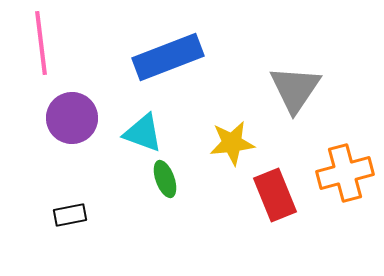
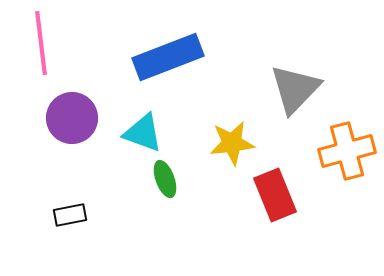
gray triangle: rotated 10 degrees clockwise
orange cross: moved 2 px right, 22 px up
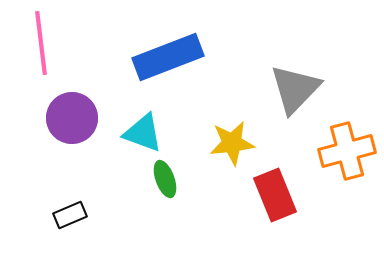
black rectangle: rotated 12 degrees counterclockwise
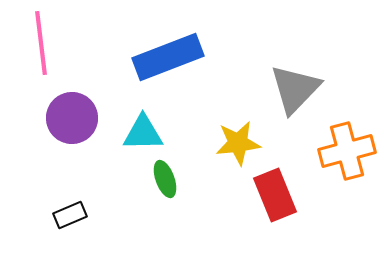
cyan triangle: rotated 21 degrees counterclockwise
yellow star: moved 6 px right
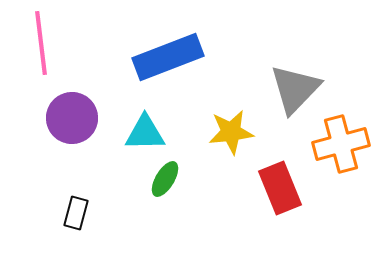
cyan triangle: moved 2 px right
yellow star: moved 7 px left, 11 px up
orange cross: moved 6 px left, 7 px up
green ellipse: rotated 51 degrees clockwise
red rectangle: moved 5 px right, 7 px up
black rectangle: moved 6 px right, 2 px up; rotated 52 degrees counterclockwise
